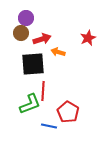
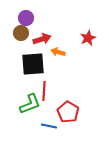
red line: moved 1 px right
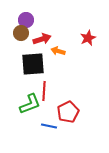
purple circle: moved 2 px down
orange arrow: moved 1 px up
red pentagon: rotated 15 degrees clockwise
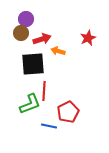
purple circle: moved 1 px up
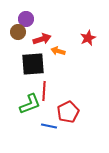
brown circle: moved 3 px left, 1 px up
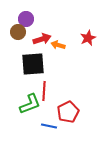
orange arrow: moved 6 px up
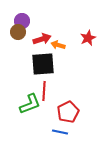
purple circle: moved 4 px left, 2 px down
black square: moved 10 px right
blue line: moved 11 px right, 6 px down
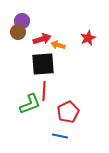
blue line: moved 4 px down
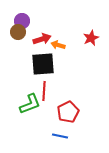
red star: moved 3 px right
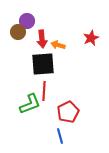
purple circle: moved 5 px right
red arrow: rotated 102 degrees clockwise
blue line: rotated 63 degrees clockwise
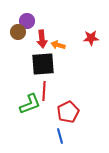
red star: rotated 21 degrees clockwise
